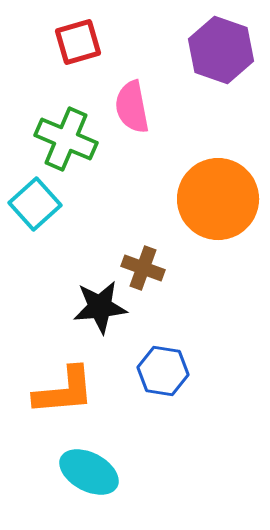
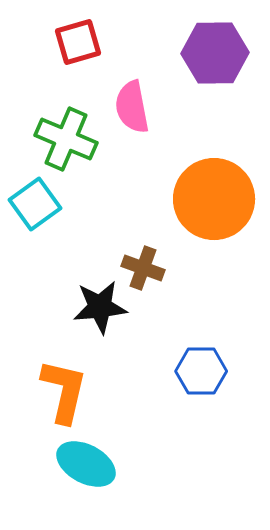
purple hexagon: moved 6 px left, 3 px down; rotated 20 degrees counterclockwise
orange circle: moved 4 px left
cyan square: rotated 6 degrees clockwise
blue hexagon: moved 38 px right; rotated 9 degrees counterclockwise
orange L-shape: rotated 72 degrees counterclockwise
cyan ellipse: moved 3 px left, 8 px up
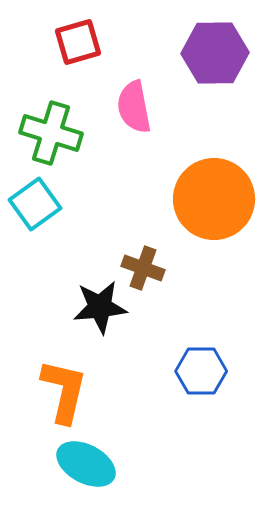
pink semicircle: moved 2 px right
green cross: moved 15 px left, 6 px up; rotated 6 degrees counterclockwise
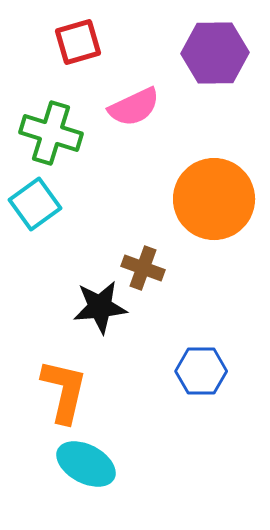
pink semicircle: rotated 104 degrees counterclockwise
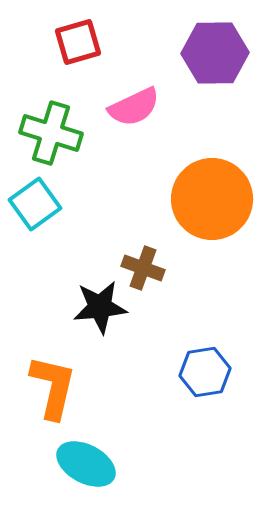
orange circle: moved 2 px left
blue hexagon: moved 4 px right, 1 px down; rotated 9 degrees counterclockwise
orange L-shape: moved 11 px left, 4 px up
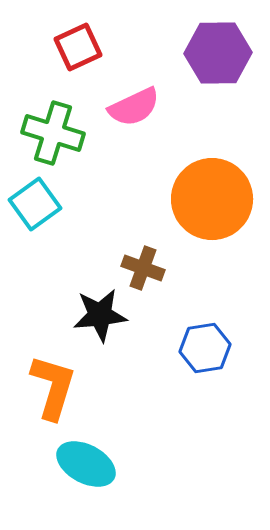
red square: moved 5 px down; rotated 9 degrees counterclockwise
purple hexagon: moved 3 px right
green cross: moved 2 px right
black star: moved 8 px down
blue hexagon: moved 24 px up
orange L-shape: rotated 4 degrees clockwise
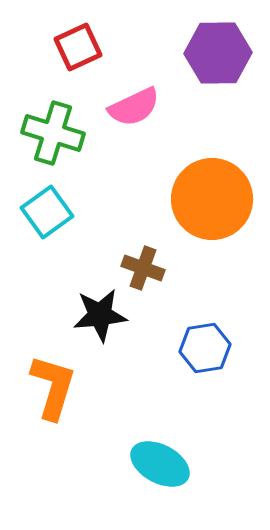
cyan square: moved 12 px right, 8 px down
cyan ellipse: moved 74 px right
